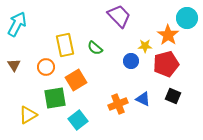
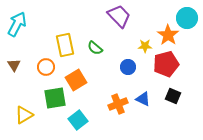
blue circle: moved 3 px left, 6 px down
yellow triangle: moved 4 px left
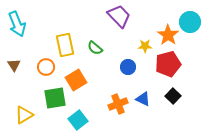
cyan circle: moved 3 px right, 4 px down
cyan arrow: rotated 130 degrees clockwise
red pentagon: moved 2 px right
black square: rotated 21 degrees clockwise
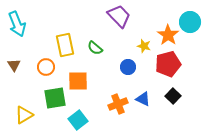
yellow star: moved 1 px left; rotated 16 degrees clockwise
orange square: moved 2 px right, 1 px down; rotated 30 degrees clockwise
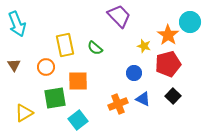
blue circle: moved 6 px right, 6 px down
yellow triangle: moved 2 px up
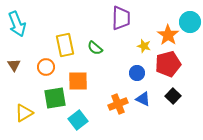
purple trapezoid: moved 2 px right, 2 px down; rotated 45 degrees clockwise
blue circle: moved 3 px right
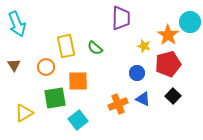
yellow rectangle: moved 1 px right, 1 px down
